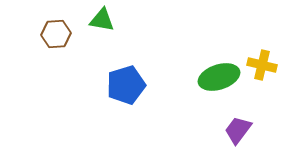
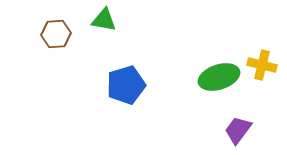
green triangle: moved 2 px right
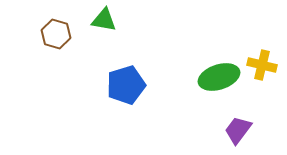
brown hexagon: rotated 20 degrees clockwise
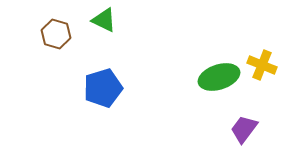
green triangle: rotated 16 degrees clockwise
yellow cross: rotated 8 degrees clockwise
blue pentagon: moved 23 px left, 3 px down
purple trapezoid: moved 6 px right, 1 px up
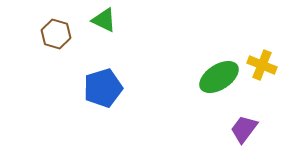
green ellipse: rotated 15 degrees counterclockwise
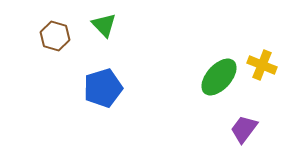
green triangle: moved 5 px down; rotated 20 degrees clockwise
brown hexagon: moved 1 px left, 2 px down
green ellipse: rotated 15 degrees counterclockwise
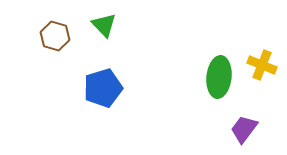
green ellipse: rotated 36 degrees counterclockwise
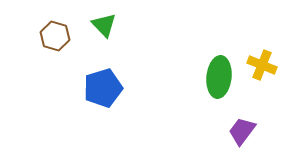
purple trapezoid: moved 2 px left, 2 px down
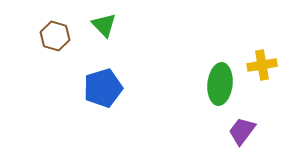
yellow cross: rotated 32 degrees counterclockwise
green ellipse: moved 1 px right, 7 px down
